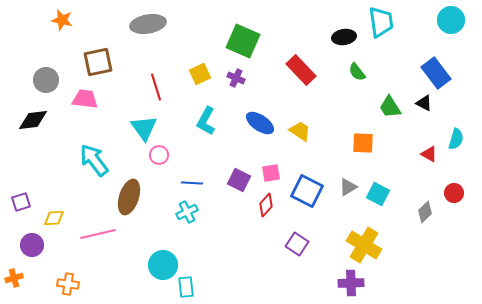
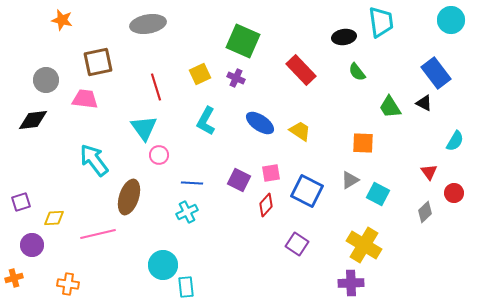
cyan semicircle at (456, 139): moved 1 px left, 2 px down; rotated 15 degrees clockwise
red triangle at (429, 154): moved 18 px down; rotated 24 degrees clockwise
gray triangle at (348, 187): moved 2 px right, 7 px up
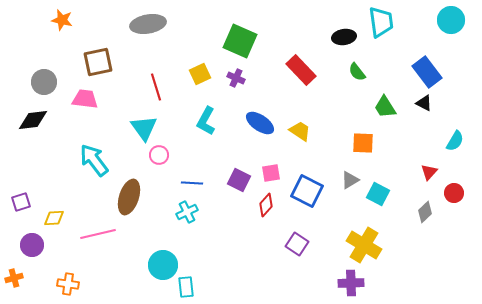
green square at (243, 41): moved 3 px left
blue rectangle at (436, 73): moved 9 px left, 1 px up
gray circle at (46, 80): moved 2 px left, 2 px down
green trapezoid at (390, 107): moved 5 px left
red triangle at (429, 172): rotated 18 degrees clockwise
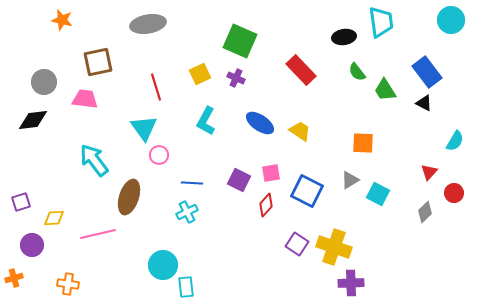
green trapezoid at (385, 107): moved 17 px up
yellow cross at (364, 245): moved 30 px left, 2 px down; rotated 12 degrees counterclockwise
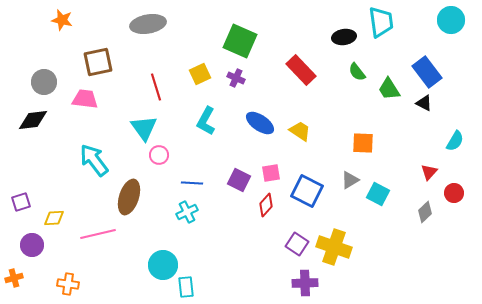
green trapezoid at (385, 90): moved 4 px right, 1 px up
purple cross at (351, 283): moved 46 px left
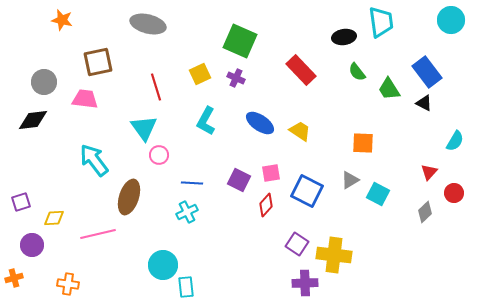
gray ellipse at (148, 24): rotated 24 degrees clockwise
yellow cross at (334, 247): moved 8 px down; rotated 12 degrees counterclockwise
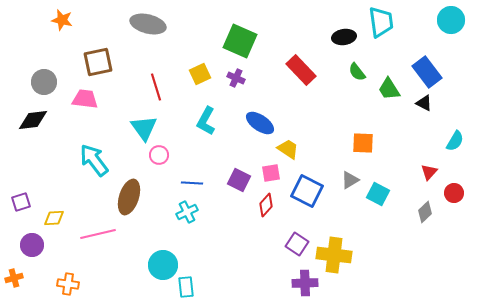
yellow trapezoid at (300, 131): moved 12 px left, 18 px down
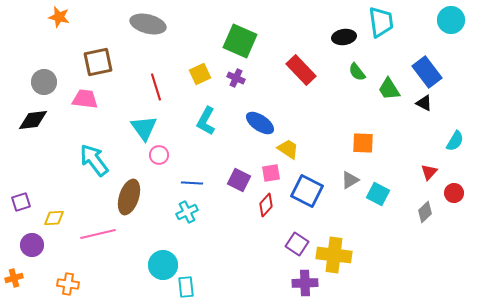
orange star at (62, 20): moved 3 px left, 3 px up
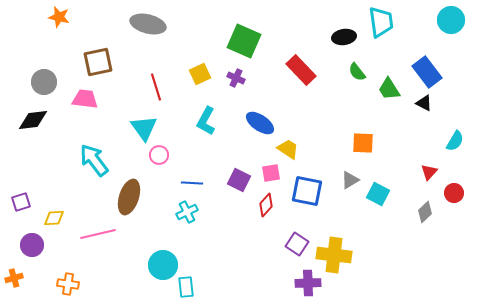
green square at (240, 41): moved 4 px right
blue square at (307, 191): rotated 16 degrees counterclockwise
purple cross at (305, 283): moved 3 px right
